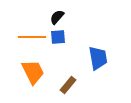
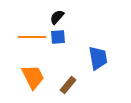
orange trapezoid: moved 5 px down
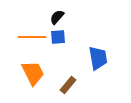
orange trapezoid: moved 4 px up
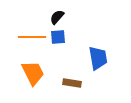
brown rectangle: moved 4 px right, 2 px up; rotated 60 degrees clockwise
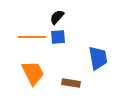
brown rectangle: moved 1 px left
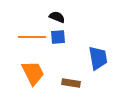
black semicircle: rotated 70 degrees clockwise
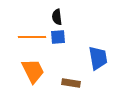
black semicircle: rotated 119 degrees counterclockwise
orange trapezoid: moved 2 px up
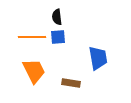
orange trapezoid: moved 1 px right
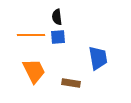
orange line: moved 1 px left, 2 px up
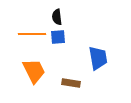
orange line: moved 1 px right, 1 px up
